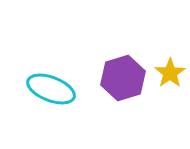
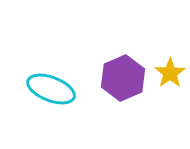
purple hexagon: rotated 6 degrees counterclockwise
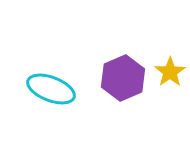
yellow star: moved 1 px up
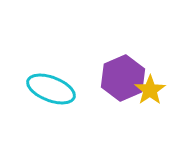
yellow star: moved 20 px left, 18 px down
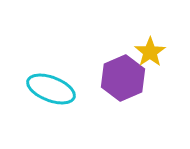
yellow star: moved 38 px up
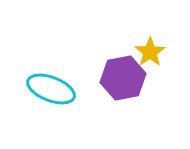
purple hexagon: rotated 12 degrees clockwise
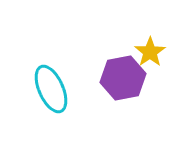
cyan ellipse: rotated 45 degrees clockwise
